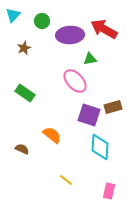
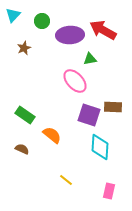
red arrow: moved 1 px left, 1 px down
green rectangle: moved 22 px down
brown rectangle: rotated 18 degrees clockwise
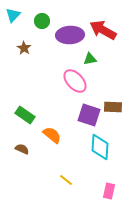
brown star: rotated 16 degrees counterclockwise
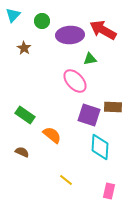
brown semicircle: moved 3 px down
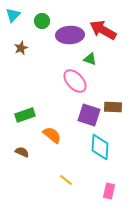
brown star: moved 3 px left; rotated 16 degrees clockwise
green triangle: rotated 32 degrees clockwise
green rectangle: rotated 54 degrees counterclockwise
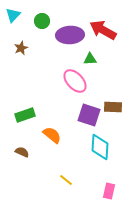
green triangle: rotated 24 degrees counterclockwise
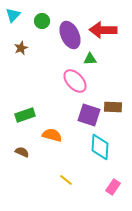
red arrow: rotated 28 degrees counterclockwise
purple ellipse: rotated 68 degrees clockwise
orange semicircle: rotated 24 degrees counterclockwise
pink rectangle: moved 4 px right, 4 px up; rotated 21 degrees clockwise
